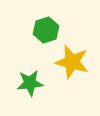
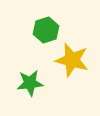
yellow star: moved 2 px up
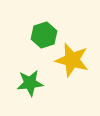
green hexagon: moved 2 px left, 5 px down
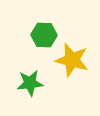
green hexagon: rotated 20 degrees clockwise
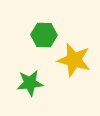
yellow star: moved 2 px right
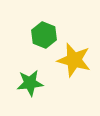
green hexagon: rotated 20 degrees clockwise
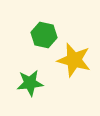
green hexagon: rotated 10 degrees counterclockwise
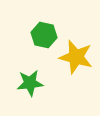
yellow star: moved 2 px right, 3 px up
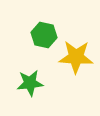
yellow star: rotated 12 degrees counterclockwise
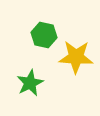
green star: rotated 20 degrees counterclockwise
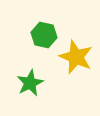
yellow star: rotated 20 degrees clockwise
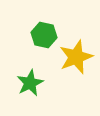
yellow star: rotated 28 degrees clockwise
